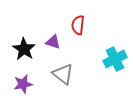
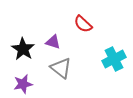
red semicircle: moved 5 px right, 1 px up; rotated 54 degrees counterclockwise
black star: moved 1 px left
cyan cross: moved 1 px left
gray triangle: moved 2 px left, 6 px up
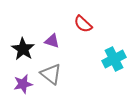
purple triangle: moved 1 px left, 1 px up
gray triangle: moved 10 px left, 6 px down
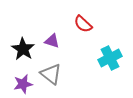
cyan cross: moved 4 px left, 1 px up
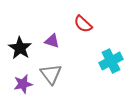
black star: moved 3 px left, 1 px up
cyan cross: moved 1 px right, 3 px down
gray triangle: rotated 15 degrees clockwise
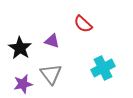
cyan cross: moved 8 px left, 7 px down
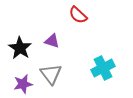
red semicircle: moved 5 px left, 9 px up
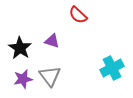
cyan cross: moved 9 px right
gray triangle: moved 1 px left, 2 px down
purple star: moved 5 px up
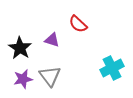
red semicircle: moved 9 px down
purple triangle: moved 1 px up
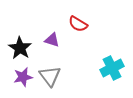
red semicircle: rotated 12 degrees counterclockwise
purple star: moved 2 px up
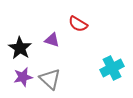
gray triangle: moved 3 px down; rotated 10 degrees counterclockwise
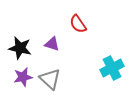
red semicircle: rotated 24 degrees clockwise
purple triangle: moved 4 px down
black star: rotated 20 degrees counterclockwise
